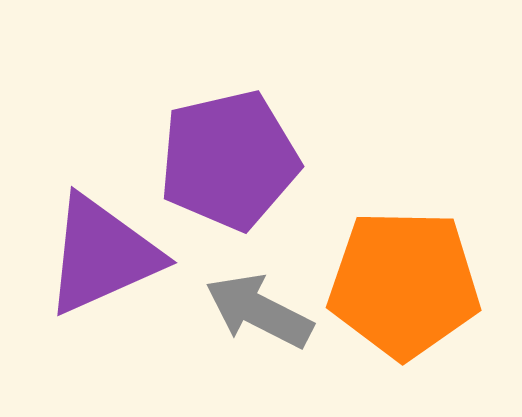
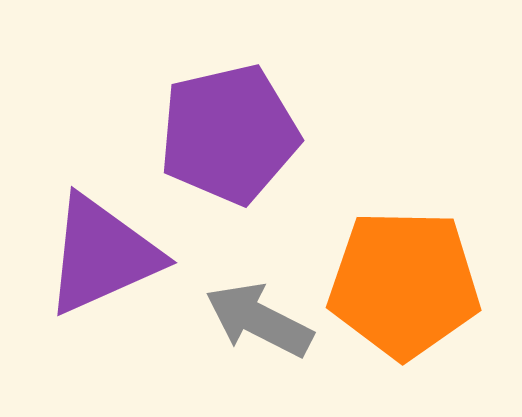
purple pentagon: moved 26 px up
gray arrow: moved 9 px down
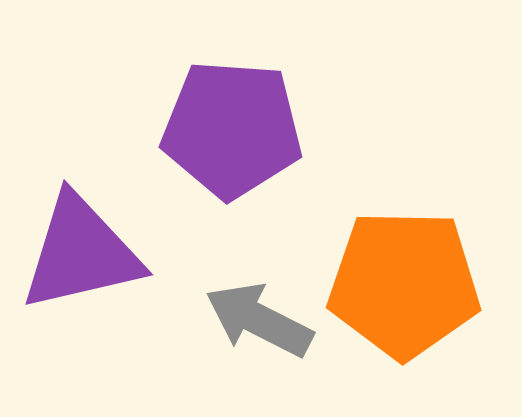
purple pentagon: moved 3 px right, 5 px up; rotated 17 degrees clockwise
purple triangle: moved 21 px left, 2 px up; rotated 11 degrees clockwise
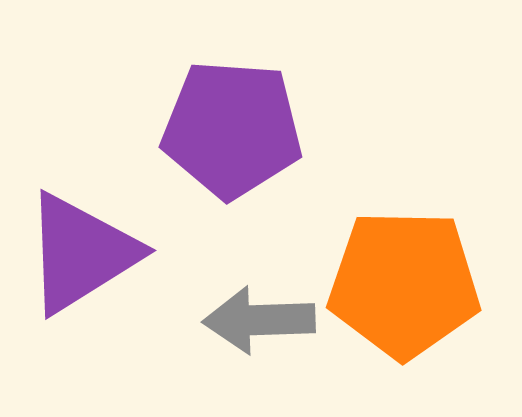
purple triangle: rotated 19 degrees counterclockwise
gray arrow: rotated 29 degrees counterclockwise
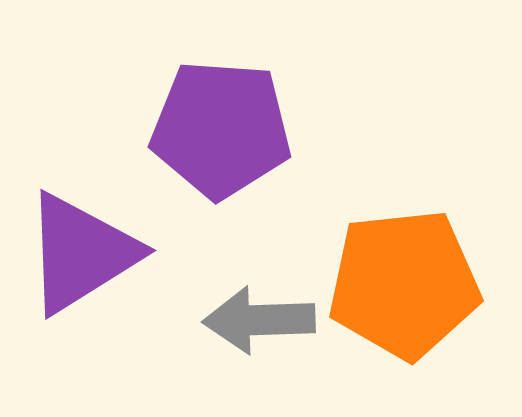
purple pentagon: moved 11 px left
orange pentagon: rotated 7 degrees counterclockwise
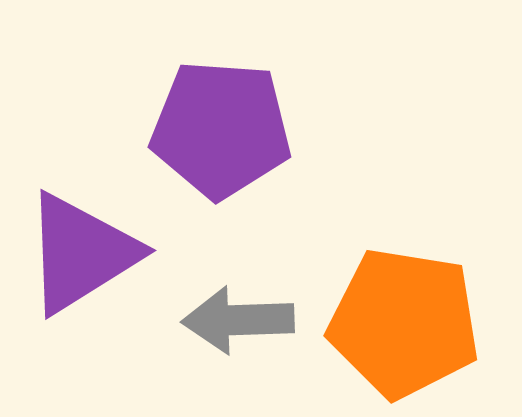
orange pentagon: moved 39 px down; rotated 15 degrees clockwise
gray arrow: moved 21 px left
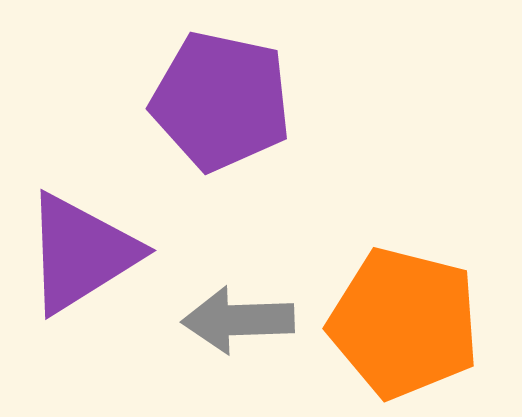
purple pentagon: moved 28 px up; rotated 8 degrees clockwise
orange pentagon: rotated 5 degrees clockwise
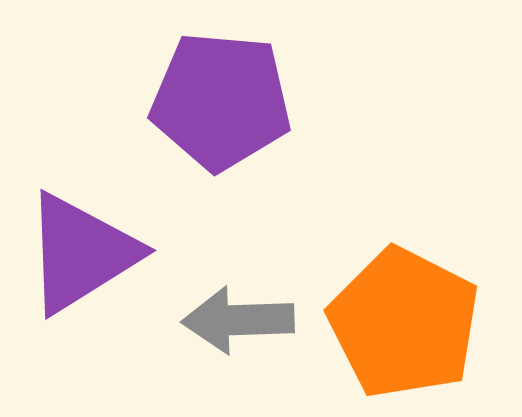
purple pentagon: rotated 7 degrees counterclockwise
orange pentagon: rotated 13 degrees clockwise
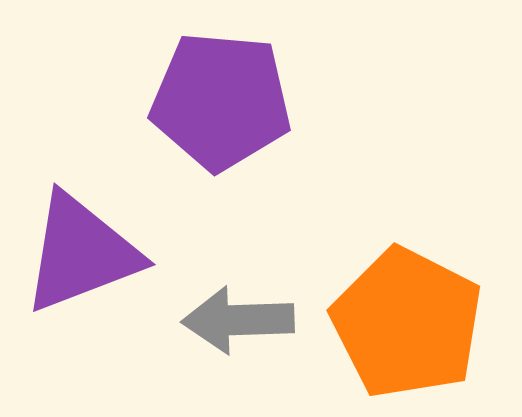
purple triangle: rotated 11 degrees clockwise
orange pentagon: moved 3 px right
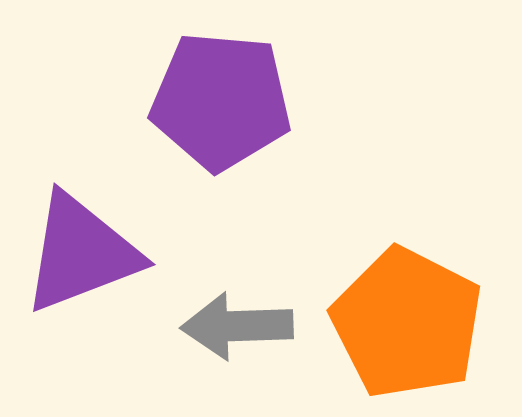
gray arrow: moved 1 px left, 6 px down
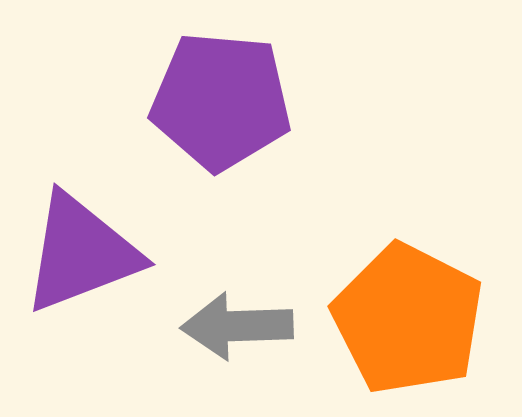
orange pentagon: moved 1 px right, 4 px up
